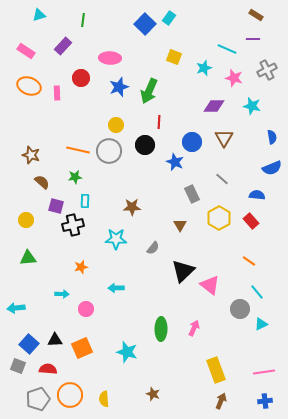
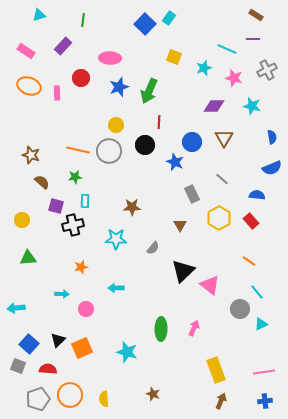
yellow circle at (26, 220): moved 4 px left
black triangle at (55, 340): moved 3 px right; rotated 42 degrees counterclockwise
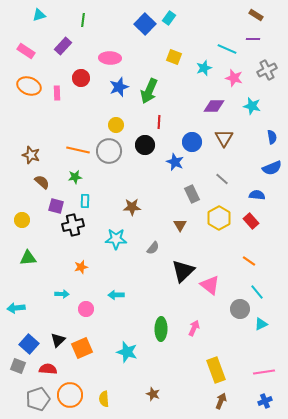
cyan arrow at (116, 288): moved 7 px down
blue cross at (265, 401): rotated 16 degrees counterclockwise
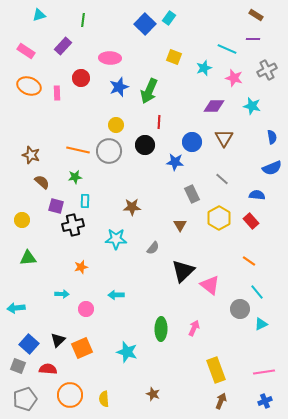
blue star at (175, 162): rotated 18 degrees counterclockwise
gray pentagon at (38, 399): moved 13 px left
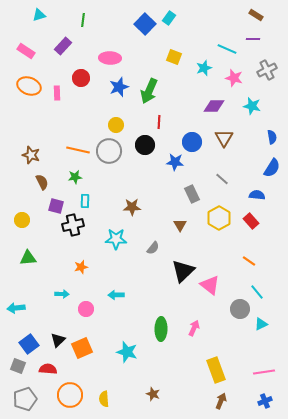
blue semicircle at (272, 168): rotated 36 degrees counterclockwise
brown semicircle at (42, 182): rotated 21 degrees clockwise
blue square at (29, 344): rotated 12 degrees clockwise
